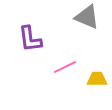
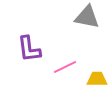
gray triangle: rotated 12 degrees counterclockwise
purple L-shape: moved 1 px left, 10 px down
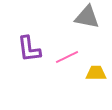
pink line: moved 2 px right, 10 px up
yellow trapezoid: moved 1 px left, 6 px up
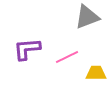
gray triangle: rotated 32 degrees counterclockwise
purple L-shape: moved 2 px left; rotated 92 degrees clockwise
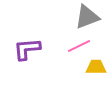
pink line: moved 12 px right, 11 px up
yellow trapezoid: moved 6 px up
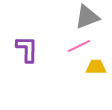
purple L-shape: rotated 96 degrees clockwise
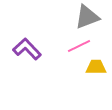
purple L-shape: rotated 44 degrees counterclockwise
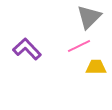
gray triangle: moved 2 px right; rotated 24 degrees counterclockwise
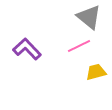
gray triangle: rotated 36 degrees counterclockwise
yellow trapezoid: moved 5 px down; rotated 15 degrees counterclockwise
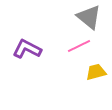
purple L-shape: rotated 20 degrees counterclockwise
